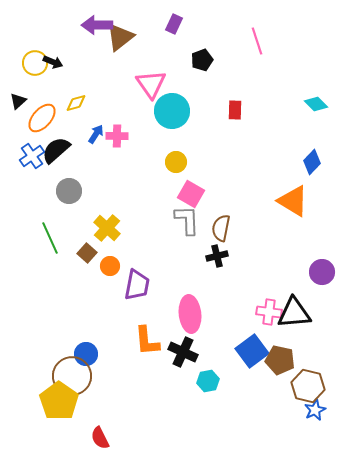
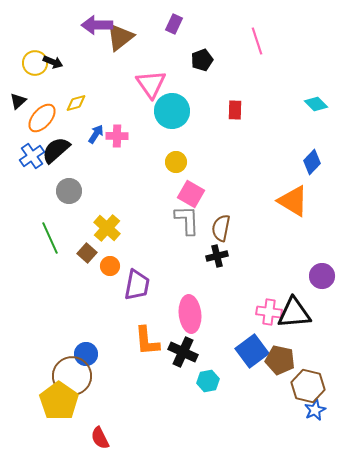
purple circle at (322, 272): moved 4 px down
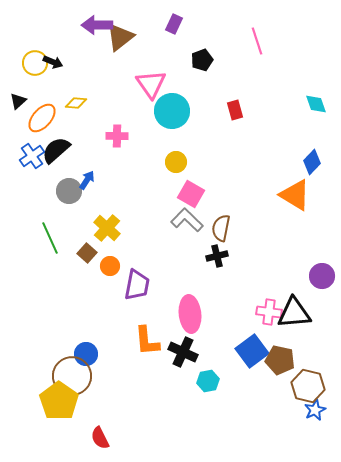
yellow diamond at (76, 103): rotated 20 degrees clockwise
cyan diamond at (316, 104): rotated 25 degrees clockwise
red rectangle at (235, 110): rotated 18 degrees counterclockwise
blue arrow at (96, 134): moved 9 px left, 46 px down
orange triangle at (293, 201): moved 2 px right, 6 px up
gray L-shape at (187, 220): rotated 44 degrees counterclockwise
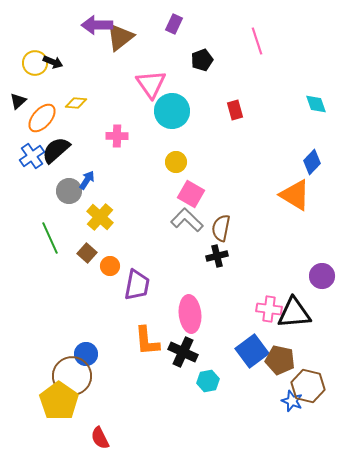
yellow cross at (107, 228): moved 7 px left, 11 px up
pink cross at (269, 312): moved 3 px up
blue star at (315, 410): moved 23 px left, 9 px up; rotated 25 degrees counterclockwise
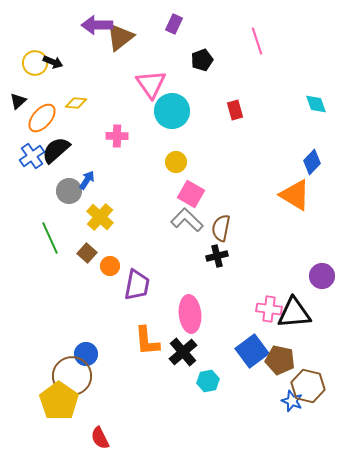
black cross at (183, 352): rotated 24 degrees clockwise
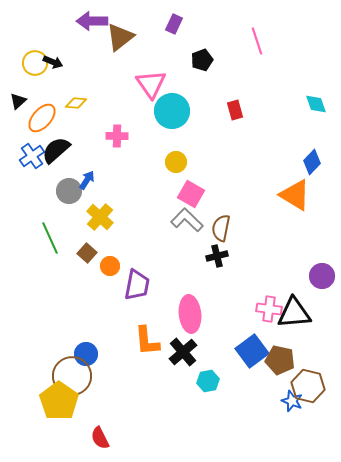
purple arrow at (97, 25): moved 5 px left, 4 px up
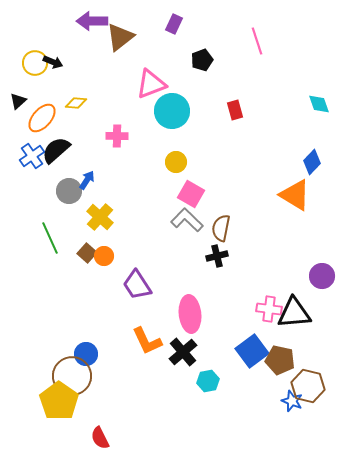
pink triangle at (151, 84): rotated 44 degrees clockwise
cyan diamond at (316, 104): moved 3 px right
orange circle at (110, 266): moved 6 px left, 10 px up
purple trapezoid at (137, 285): rotated 136 degrees clockwise
orange L-shape at (147, 341): rotated 20 degrees counterclockwise
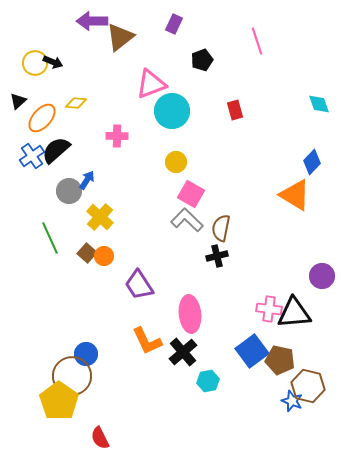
purple trapezoid at (137, 285): moved 2 px right
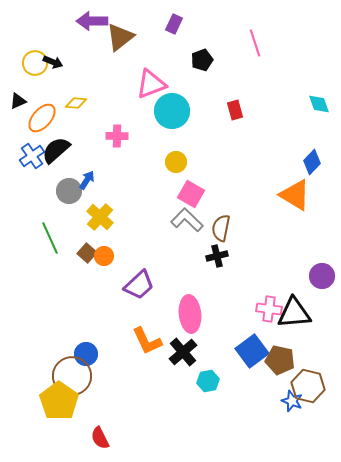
pink line at (257, 41): moved 2 px left, 2 px down
black triangle at (18, 101): rotated 18 degrees clockwise
purple trapezoid at (139, 285): rotated 100 degrees counterclockwise
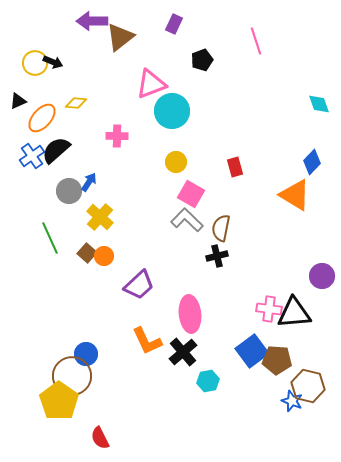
pink line at (255, 43): moved 1 px right, 2 px up
red rectangle at (235, 110): moved 57 px down
blue arrow at (87, 180): moved 2 px right, 2 px down
brown pentagon at (280, 360): moved 3 px left; rotated 8 degrees counterclockwise
